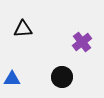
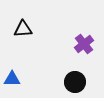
purple cross: moved 2 px right, 2 px down
black circle: moved 13 px right, 5 px down
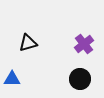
black triangle: moved 5 px right, 14 px down; rotated 12 degrees counterclockwise
black circle: moved 5 px right, 3 px up
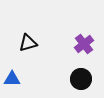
black circle: moved 1 px right
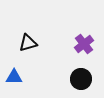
blue triangle: moved 2 px right, 2 px up
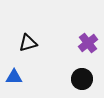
purple cross: moved 4 px right, 1 px up
black circle: moved 1 px right
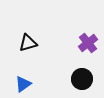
blue triangle: moved 9 px right, 7 px down; rotated 36 degrees counterclockwise
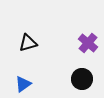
purple cross: rotated 12 degrees counterclockwise
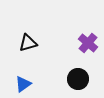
black circle: moved 4 px left
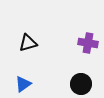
purple cross: rotated 30 degrees counterclockwise
black circle: moved 3 px right, 5 px down
